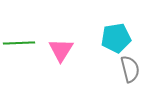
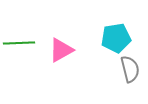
pink triangle: rotated 28 degrees clockwise
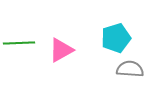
cyan pentagon: rotated 8 degrees counterclockwise
gray semicircle: rotated 72 degrees counterclockwise
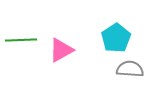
cyan pentagon: rotated 16 degrees counterclockwise
green line: moved 2 px right, 3 px up
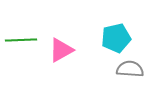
cyan pentagon: rotated 20 degrees clockwise
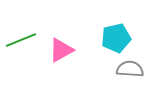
green line: rotated 20 degrees counterclockwise
